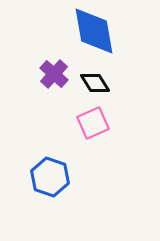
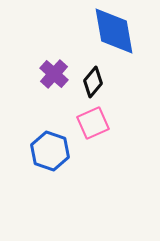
blue diamond: moved 20 px right
black diamond: moved 2 px left, 1 px up; rotated 72 degrees clockwise
blue hexagon: moved 26 px up
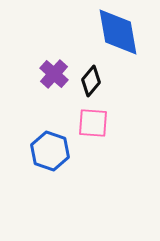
blue diamond: moved 4 px right, 1 px down
black diamond: moved 2 px left, 1 px up
pink square: rotated 28 degrees clockwise
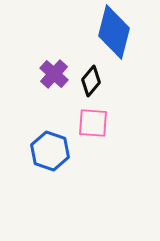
blue diamond: moved 4 px left; rotated 24 degrees clockwise
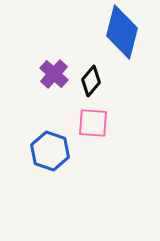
blue diamond: moved 8 px right
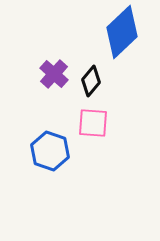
blue diamond: rotated 32 degrees clockwise
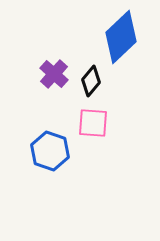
blue diamond: moved 1 px left, 5 px down
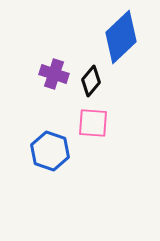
purple cross: rotated 24 degrees counterclockwise
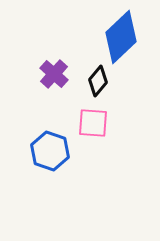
purple cross: rotated 24 degrees clockwise
black diamond: moved 7 px right
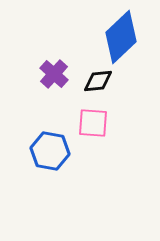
black diamond: rotated 44 degrees clockwise
blue hexagon: rotated 9 degrees counterclockwise
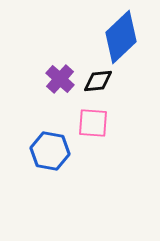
purple cross: moved 6 px right, 5 px down
